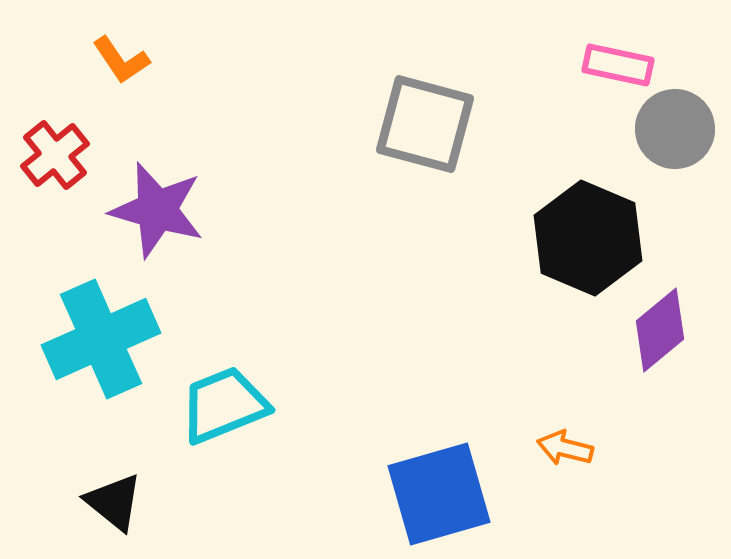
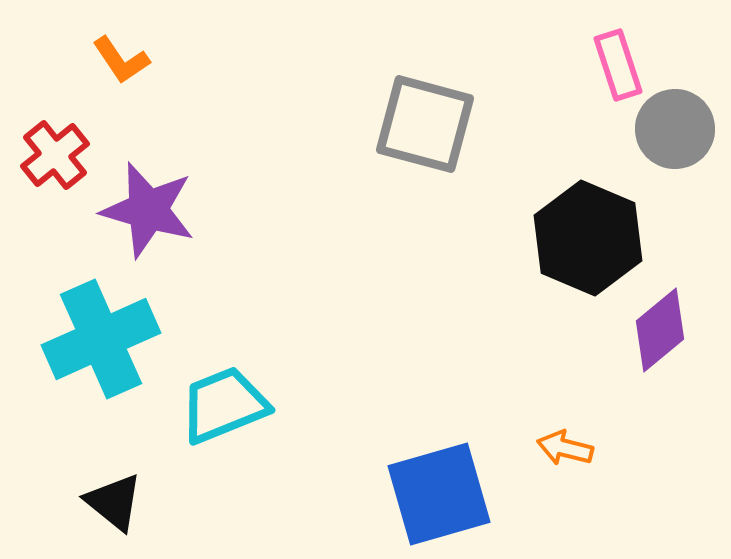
pink rectangle: rotated 60 degrees clockwise
purple star: moved 9 px left
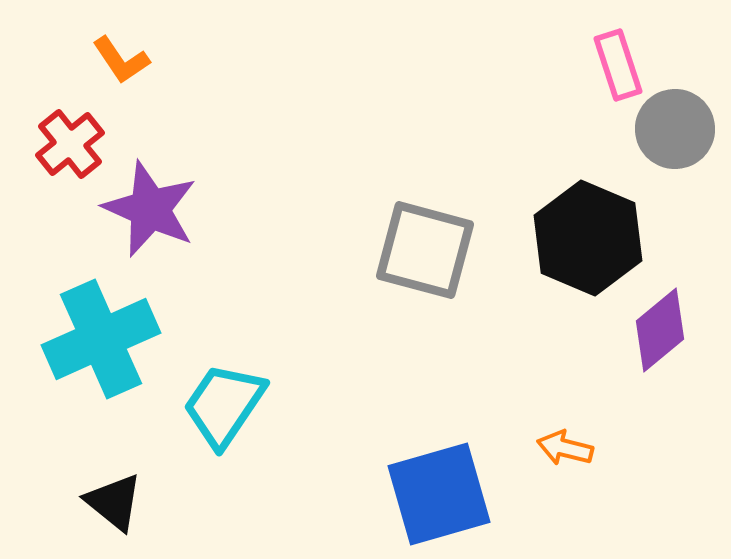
gray square: moved 126 px down
red cross: moved 15 px right, 11 px up
purple star: moved 2 px right, 1 px up; rotated 8 degrees clockwise
cyan trapezoid: rotated 34 degrees counterclockwise
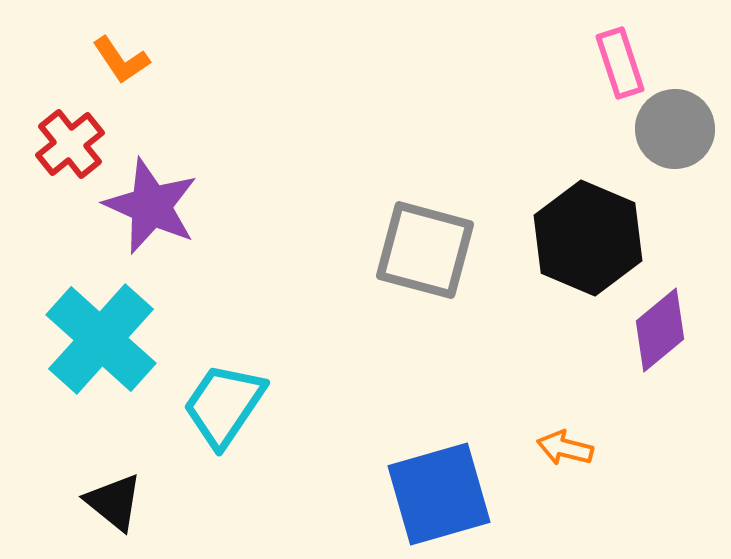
pink rectangle: moved 2 px right, 2 px up
purple star: moved 1 px right, 3 px up
cyan cross: rotated 24 degrees counterclockwise
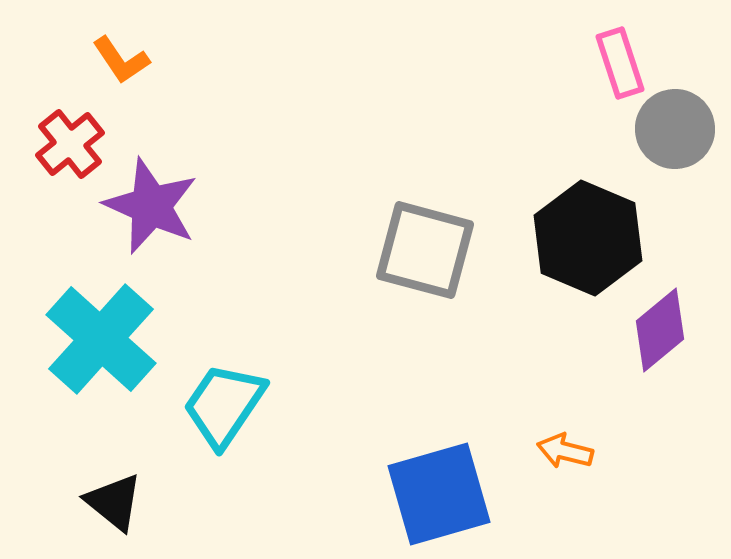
orange arrow: moved 3 px down
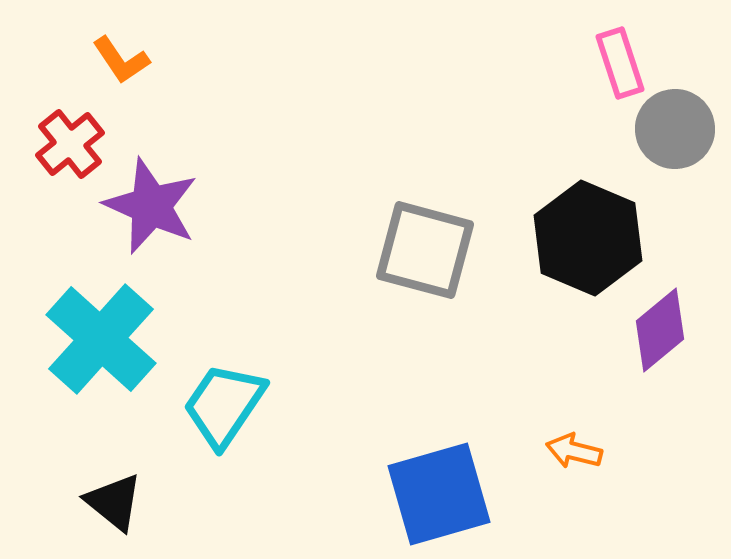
orange arrow: moved 9 px right
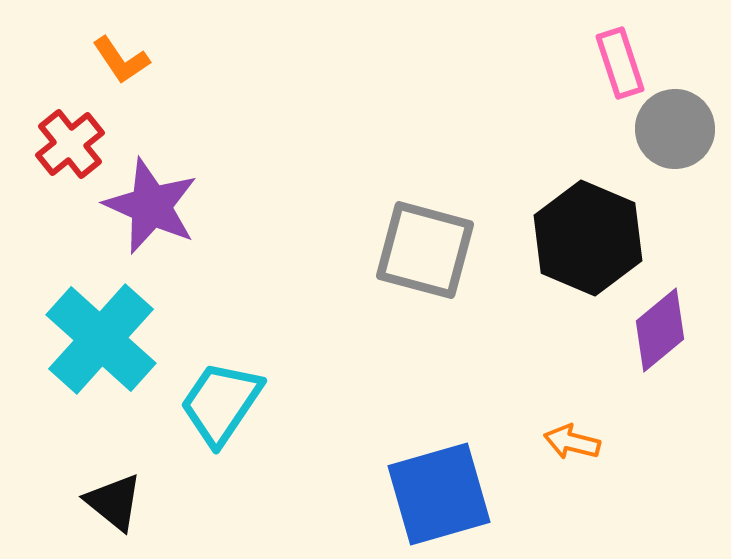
cyan trapezoid: moved 3 px left, 2 px up
orange arrow: moved 2 px left, 9 px up
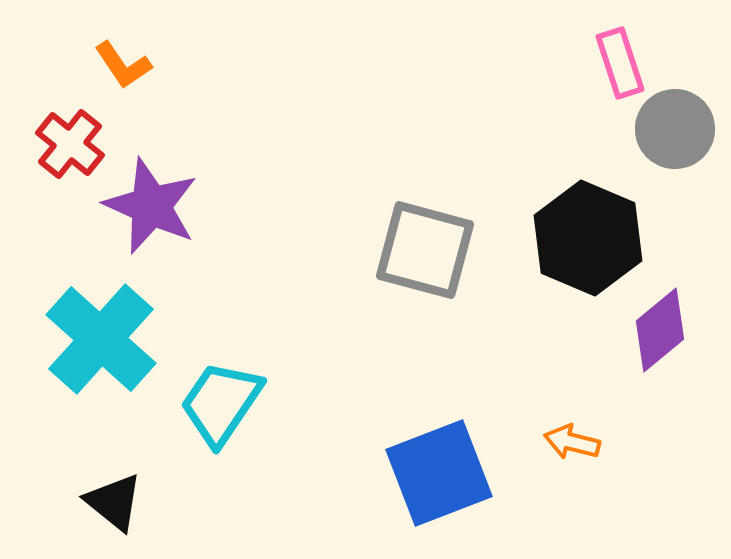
orange L-shape: moved 2 px right, 5 px down
red cross: rotated 12 degrees counterclockwise
blue square: moved 21 px up; rotated 5 degrees counterclockwise
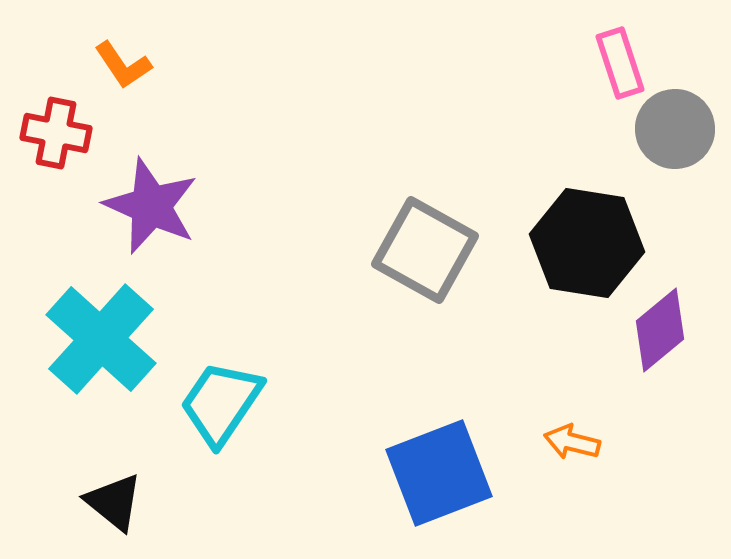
red cross: moved 14 px left, 11 px up; rotated 28 degrees counterclockwise
black hexagon: moved 1 px left, 5 px down; rotated 14 degrees counterclockwise
gray square: rotated 14 degrees clockwise
